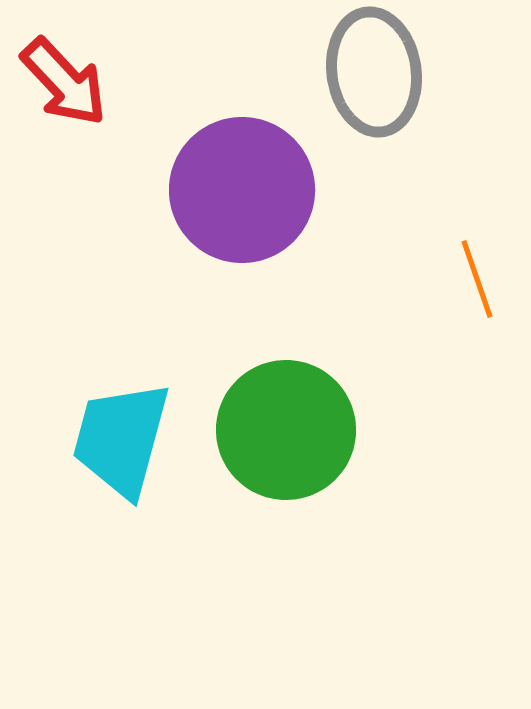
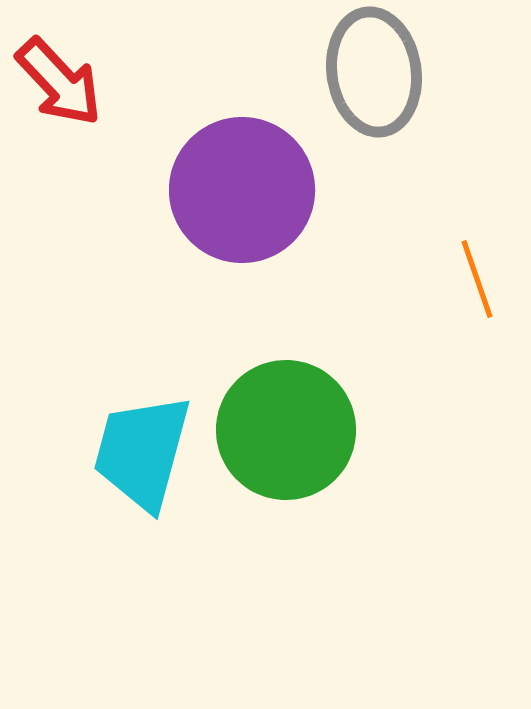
red arrow: moved 5 px left
cyan trapezoid: moved 21 px right, 13 px down
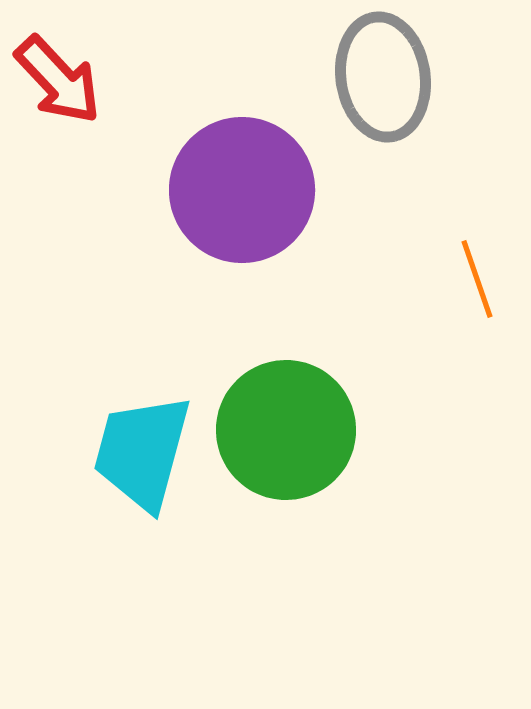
gray ellipse: moved 9 px right, 5 px down
red arrow: moved 1 px left, 2 px up
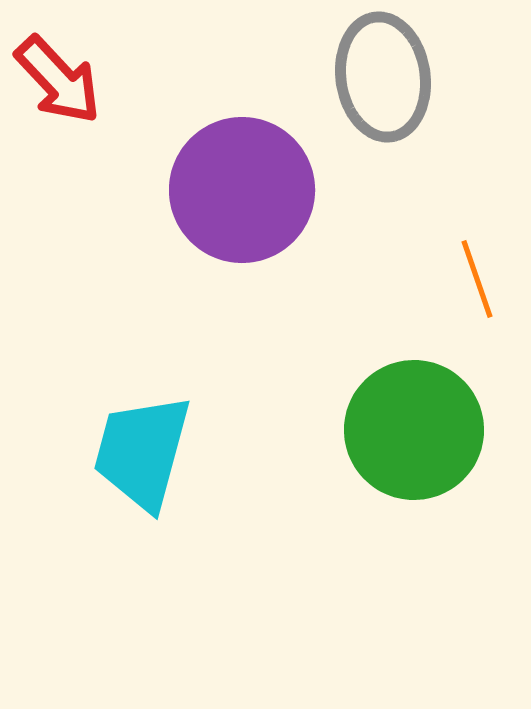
green circle: moved 128 px right
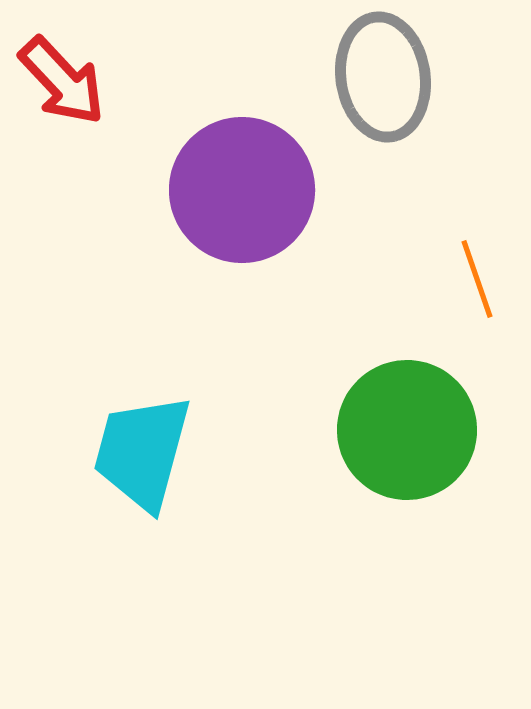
red arrow: moved 4 px right, 1 px down
green circle: moved 7 px left
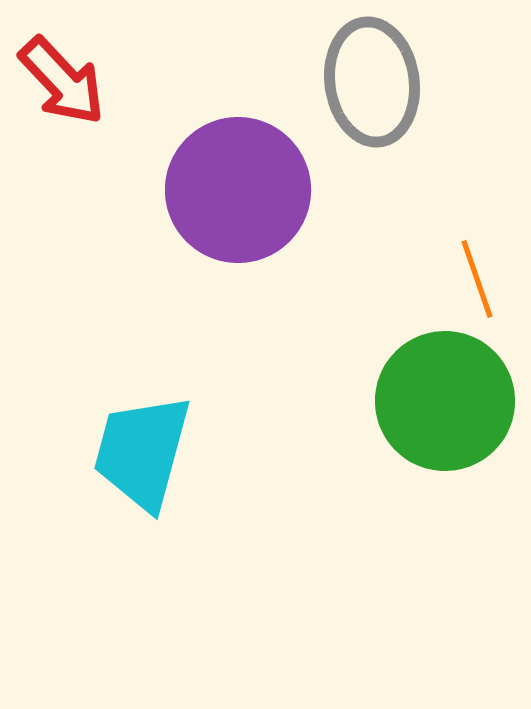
gray ellipse: moved 11 px left, 5 px down
purple circle: moved 4 px left
green circle: moved 38 px right, 29 px up
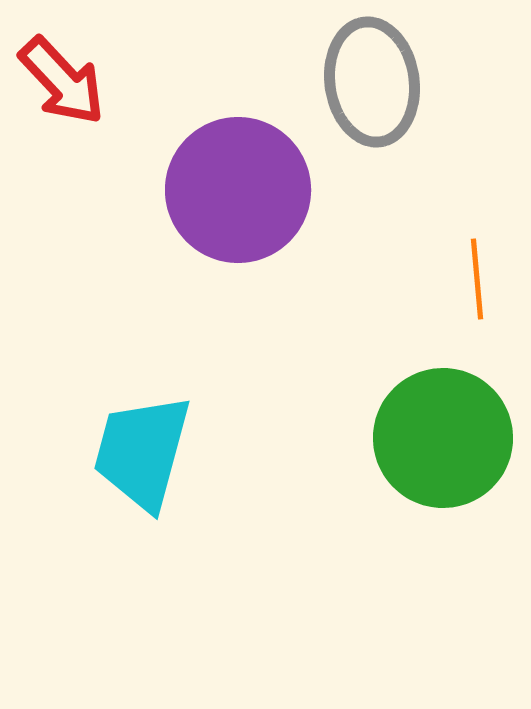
orange line: rotated 14 degrees clockwise
green circle: moved 2 px left, 37 px down
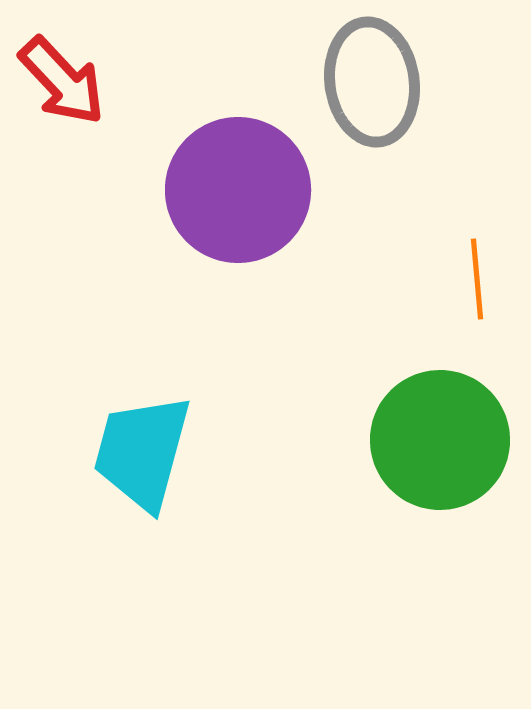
green circle: moved 3 px left, 2 px down
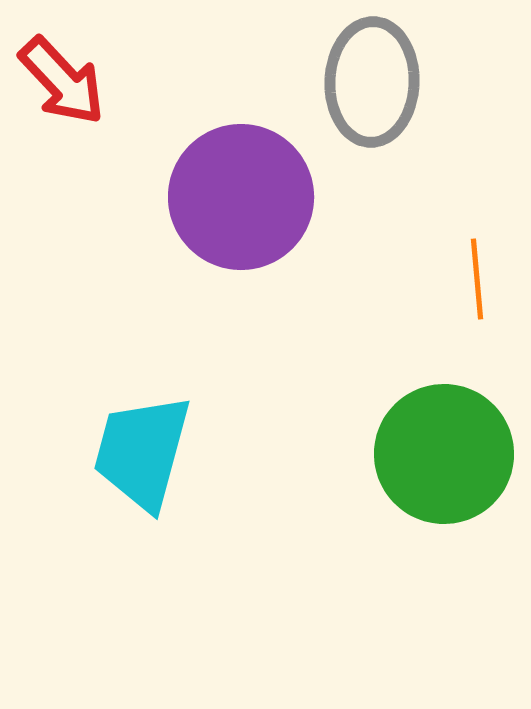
gray ellipse: rotated 10 degrees clockwise
purple circle: moved 3 px right, 7 px down
green circle: moved 4 px right, 14 px down
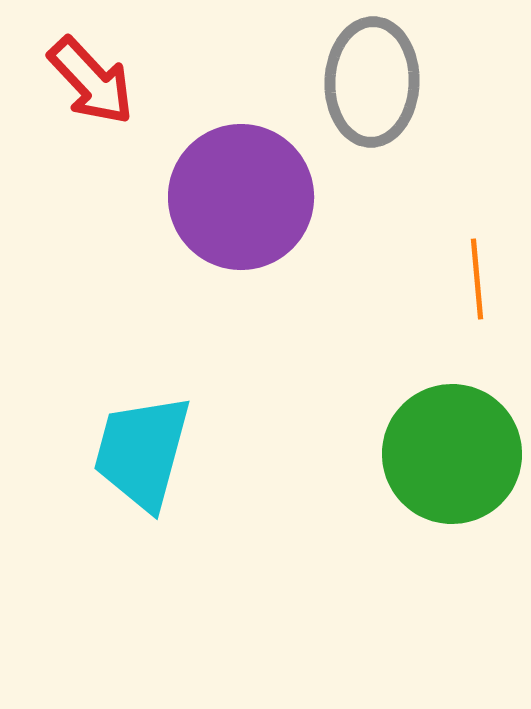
red arrow: moved 29 px right
green circle: moved 8 px right
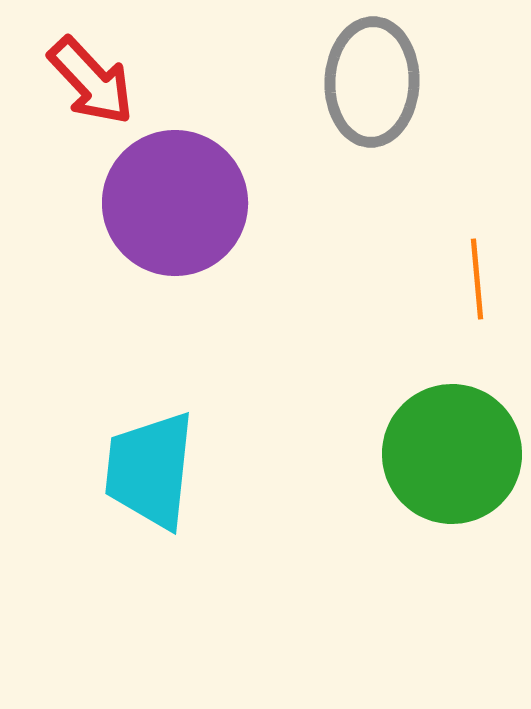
purple circle: moved 66 px left, 6 px down
cyan trapezoid: moved 8 px right, 18 px down; rotated 9 degrees counterclockwise
